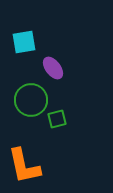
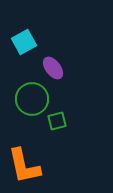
cyan square: rotated 20 degrees counterclockwise
green circle: moved 1 px right, 1 px up
green square: moved 2 px down
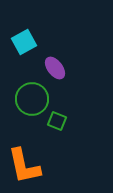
purple ellipse: moved 2 px right
green square: rotated 36 degrees clockwise
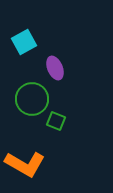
purple ellipse: rotated 15 degrees clockwise
green square: moved 1 px left
orange L-shape: moved 1 px right, 2 px up; rotated 48 degrees counterclockwise
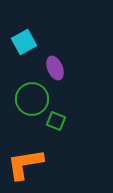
orange L-shape: rotated 141 degrees clockwise
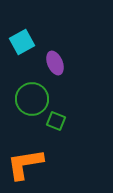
cyan square: moved 2 px left
purple ellipse: moved 5 px up
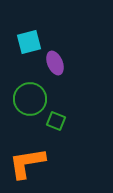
cyan square: moved 7 px right; rotated 15 degrees clockwise
green circle: moved 2 px left
orange L-shape: moved 2 px right, 1 px up
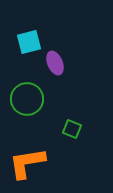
green circle: moved 3 px left
green square: moved 16 px right, 8 px down
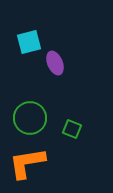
green circle: moved 3 px right, 19 px down
